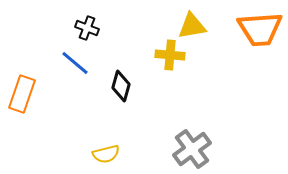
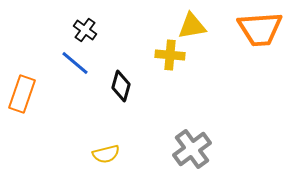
black cross: moved 2 px left, 2 px down; rotated 15 degrees clockwise
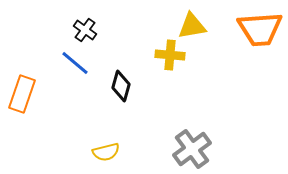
yellow semicircle: moved 2 px up
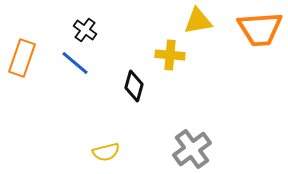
yellow triangle: moved 6 px right, 5 px up
black diamond: moved 13 px right
orange rectangle: moved 36 px up
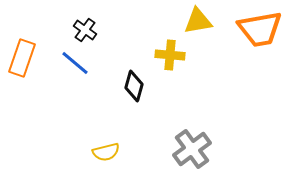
orange trapezoid: rotated 6 degrees counterclockwise
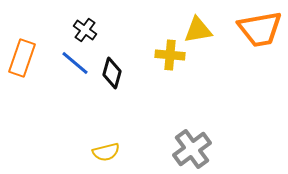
yellow triangle: moved 9 px down
black diamond: moved 22 px left, 13 px up
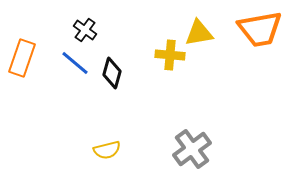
yellow triangle: moved 1 px right, 3 px down
yellow semicircle: moved 1 px right, 2 px up
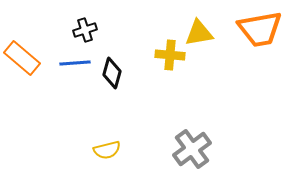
black cross: rotated 35 degrees clockwise
orange rectangle: rotated 69 degrees counterclockwise
blue line: rotated 44 degrees counterclockwise
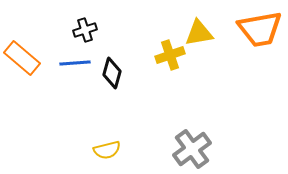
yellow cross: rotated 24 degrees counterclockwise
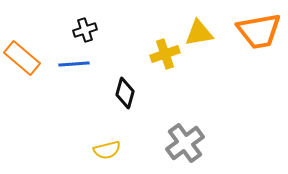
orange trapezoid: moved 1 px left, 2 px down
yellow cross: moved 5 px left, 1 px up
blue line: moved 1 px left, 1 px down
black diamond: moved 13 px right, 20 px down
gray cross: moved 7 px left, 6 px up
